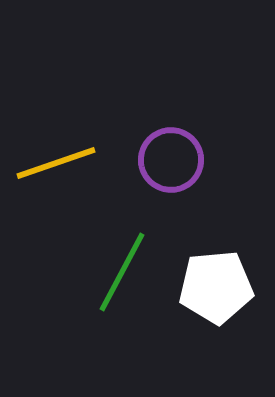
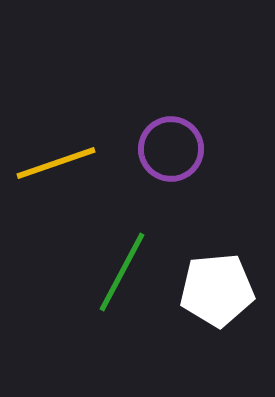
purple circle: moved 11 px up
white pentagon: moved 1 px right, 3 px down
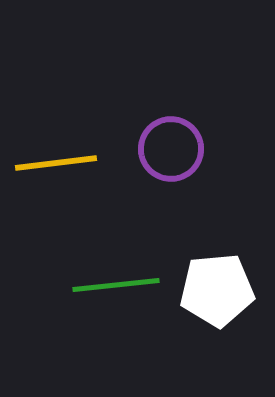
yellow line: rotated 12 degrees clockwise
green line: moved 6 px left, 13 px down; rotated 56 degrees clockwise
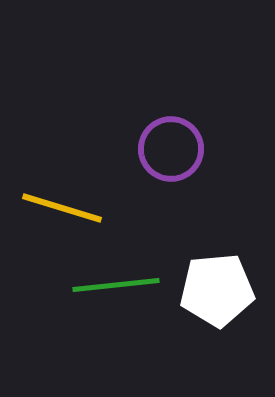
yellow line: moved 6 px right, 45 px down; rotated 24 degrees clockwise
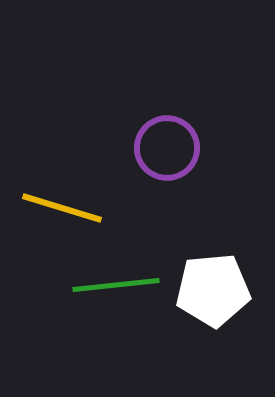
purple circle: moved 4 px left, 1 px up
white pentagon: moved 4 px left
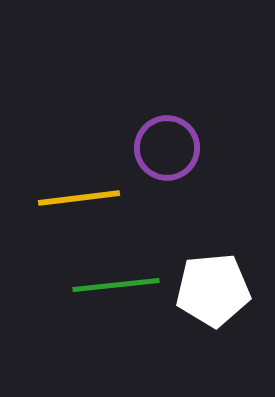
yellow line: moved 17 px right, 10 px up; rotated 24 degrees counterclockwise
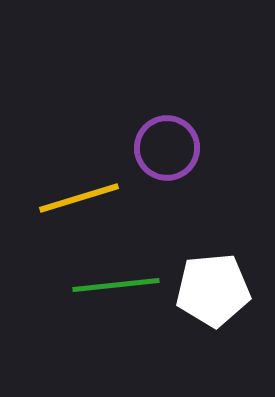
yellow line: rotated 10 degrees counterclockwise
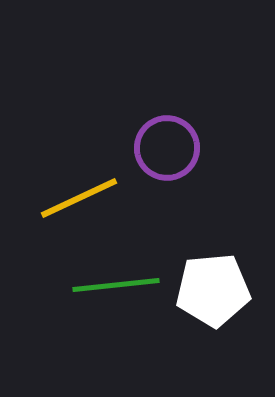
yellow line: rotated 8 degrees counterclockwise
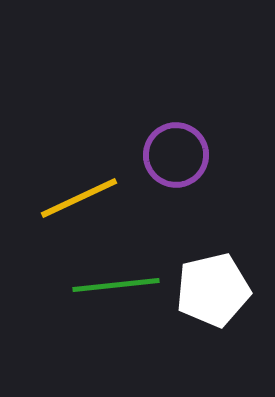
purple circle: moved 9 px right, 7 px down
white pentagon: rotated 8 degrees counterclockwise
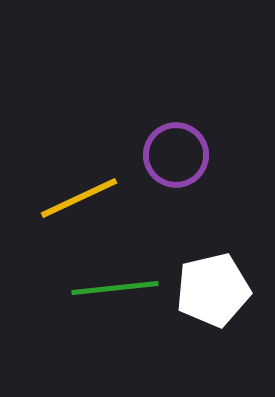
green line: moved 1 px left, 3 px down
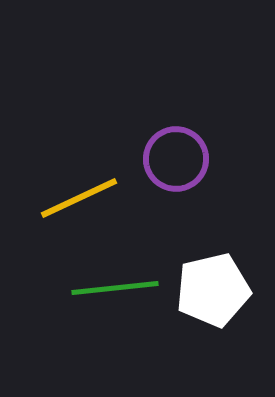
purple circle: moved 4 px down
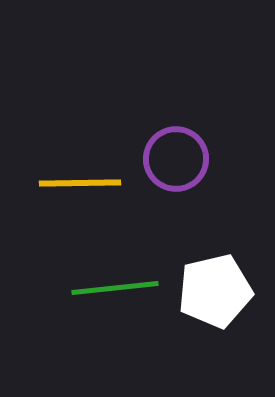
yellow line: moved 1 px right, 15 px up; rotated 24 degrees clockwise
white pentagon: moved 2 px right, 1 px down
